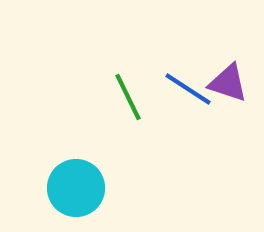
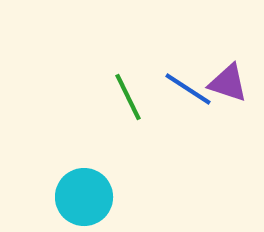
cyan circle: moved 8 px right, 9 px down
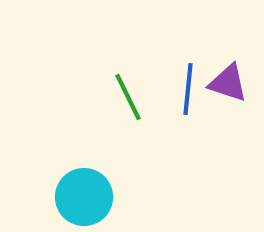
blue line: rotated 63 degrees clockwise
